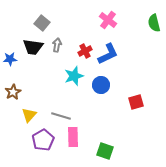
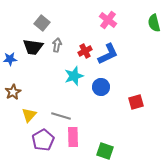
blue circle: moved 2 px down
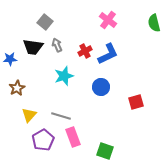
gray square: moved 3 px right, 1 px up
gray arrow: rotated 32 degrees counterclockwise
cyan star: moved 10 px left
brown star: moved 4 px right, 4 px up
pink rectangle: rotated 18 degrees counterclockwise
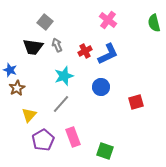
blue star: moved 11 px down; rotated 24 degrees clockwise
gray line: moved 12 px up; rotated 66 degrees counterclockwise
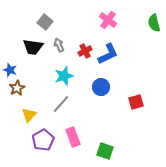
gray arrow: moved 2 px right
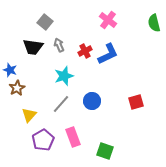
blue circle: moved 9 px left, 14 px down
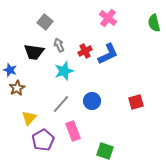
pink cross: moved 2 px up
black trapezoid: moved 1 px right, 5 px down
cyan star: moved 5 px up
yellow triangle: moved 3 px down
pink rectangle: moved 6 px up
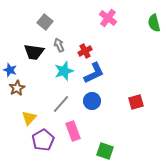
blue L-shape: moved 14 px left, 19 px down
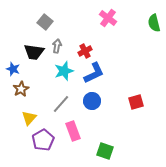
gray arrow: moved 2 px left, 1 px down; rotated 32 degrees clockwise
blue star: moved 3 px right, 1 px up
brown star: moved 4 px right, 1 px down
